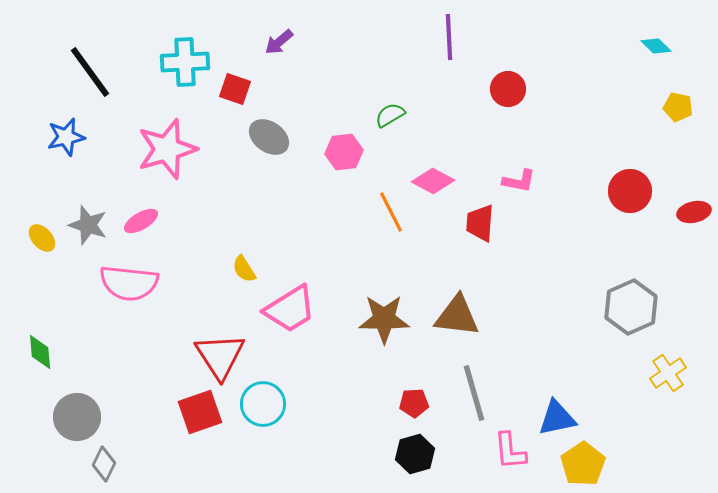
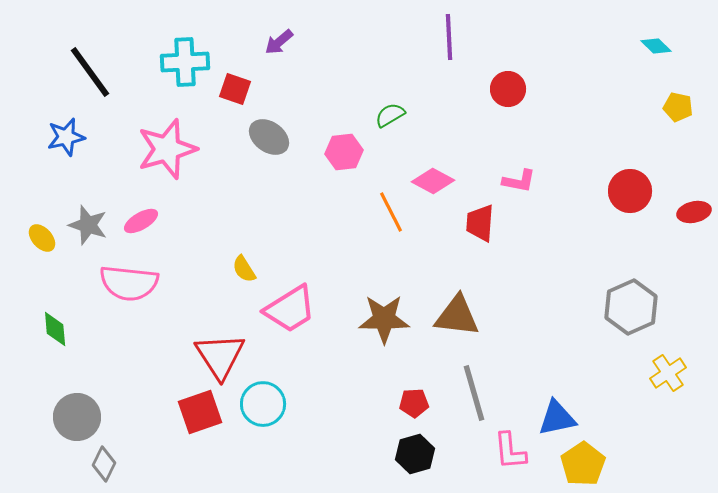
green diamond at (40, 352): moved 15 px right, 23 px up
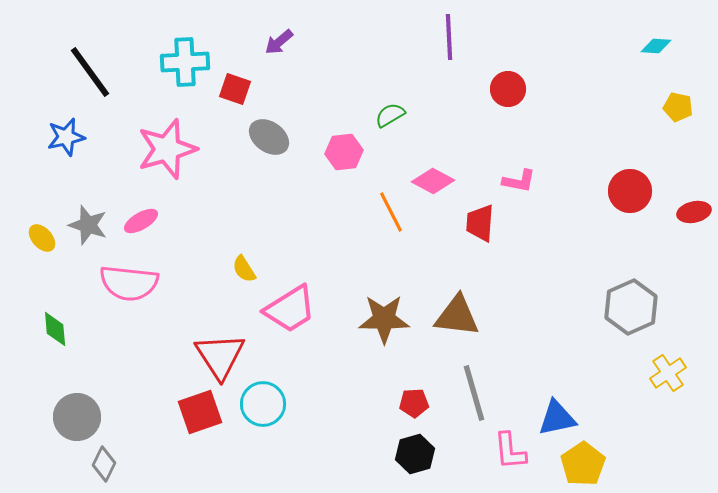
cyan diamond at (656, 46): rotated 40 degrees counterclockwise
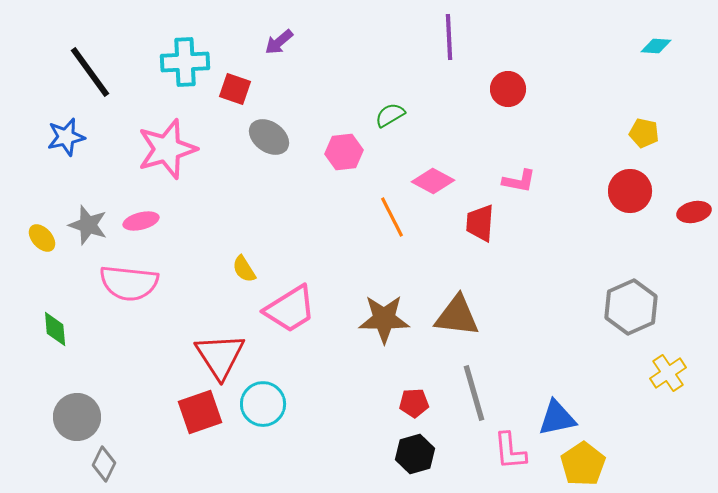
yellow pentagon at (678, 107): moved 34 px left, 26 px down
orange line at (391, 212): moved 1 px right, 5 px down
pink ellipse at (141, 221): rotated 16 degrees clockwise
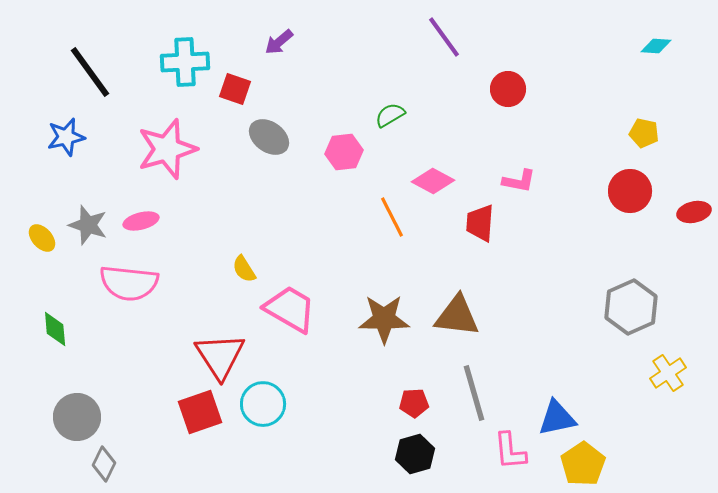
purple line at (449, 37): moved 5 px left; rotated 33 degrees counterclockwise
pink trapezoid at (290, 309): rotated 118 degrees counterclockwise
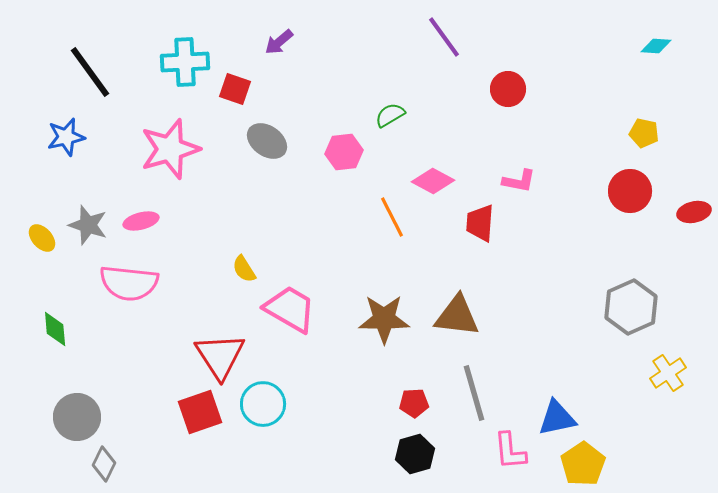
gray ellipse at (269, 137): moved 2 px left, 4 px down
pink star at (167, 149): moved 3 px right
